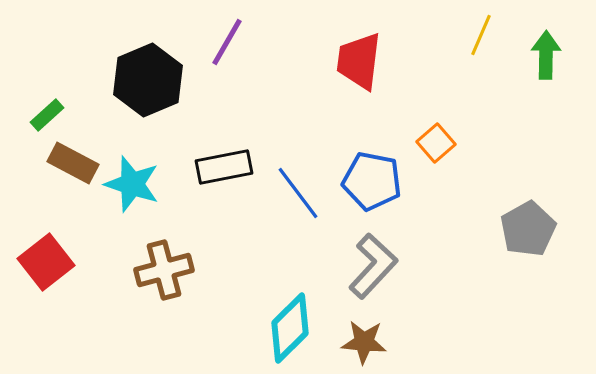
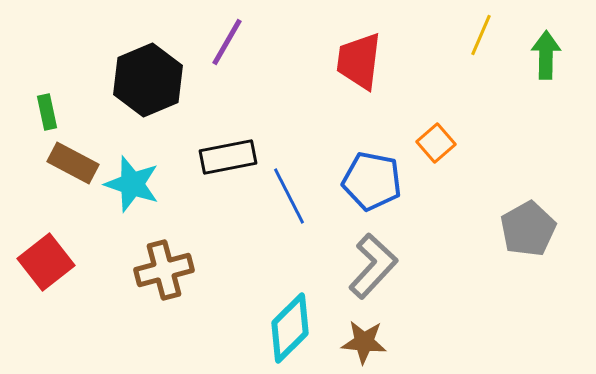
green rectangle: moved 3 px up; rotated 60 degrees counterclockwise
black rectangle: moved 4 px right, 10 px up
blue line: moved 9 px left, 3 px down; rotated 10 degrees clockwise
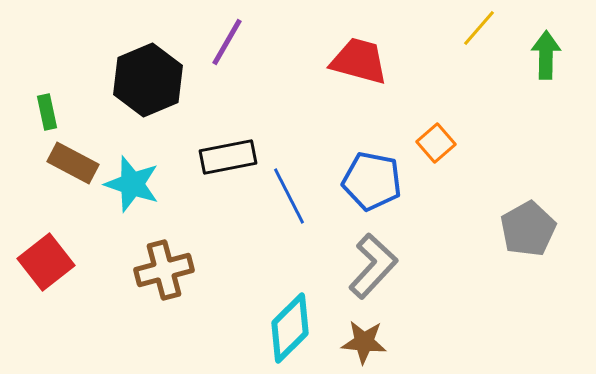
yellow line: moved 2 px left, 7 px up; rotated 18 degrees clockwise
red trapezoid: rotated 98 degrees clockwise
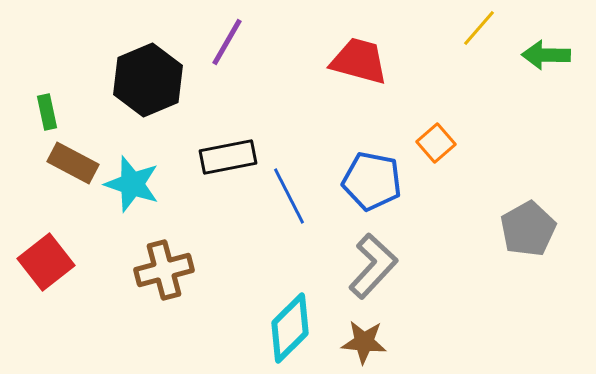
green arrow: rotated 90 degrees counterclockwise
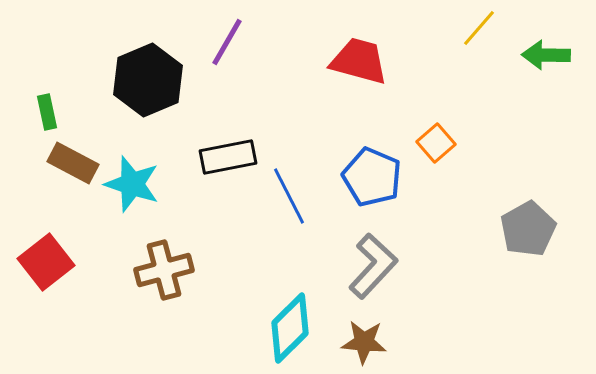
blue pentagon: moved 4 px up; rotated 12 degrees clockwise
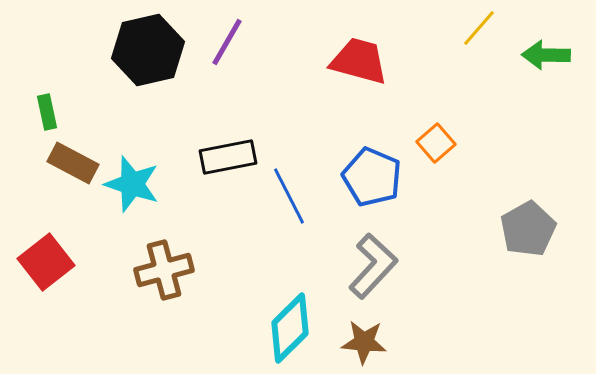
black hexagon: moved 30 px up; rotated 10 degrees clockwise
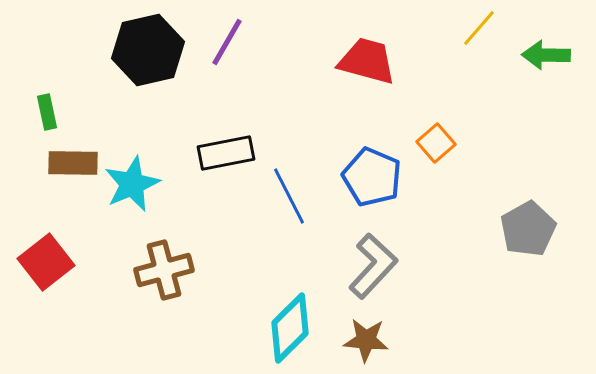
red trapezoid: moved 8 px right
black rectangle: moved 2 px left, 4 px up
brown rectangle: rotated 27 degrees counterclockwise
cyan star: rotated 30 degrees clockwise
brown star: moved 2 px right, 2 px up
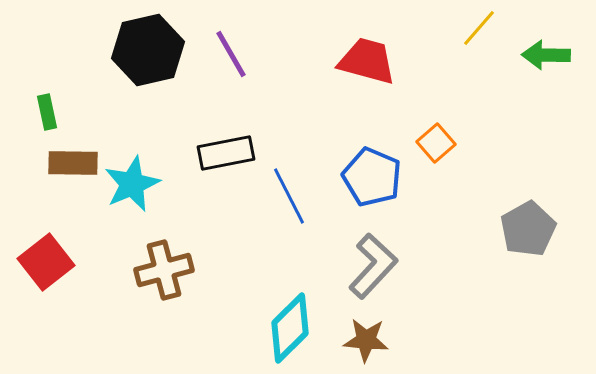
purple line: moved 4 px right, 12 px down; rotated 60 degrees counterclockwise
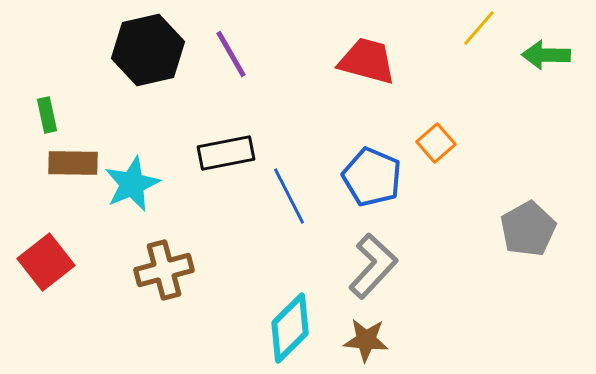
green rectangle: moved 3 px down
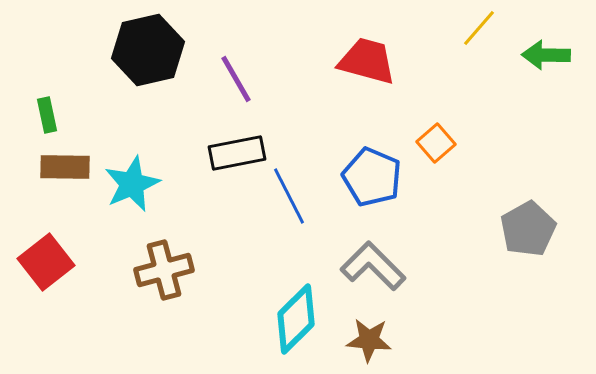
purple line: moved 5 px right, 25 px down
black rectangle: moved 11 px right
brown rectangle: moved 8 px left, 4 px down
gray L-shape: rotated 88 degrees counterclockwise
cyan diamond: moved 6 px right, 9 px up
brown star: moved 3 px right
